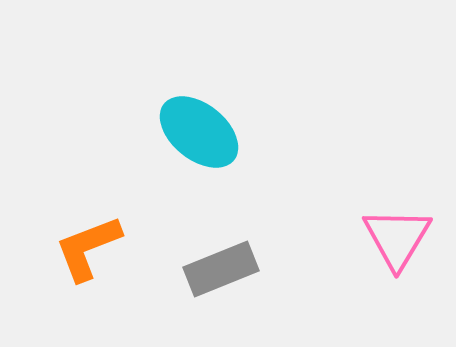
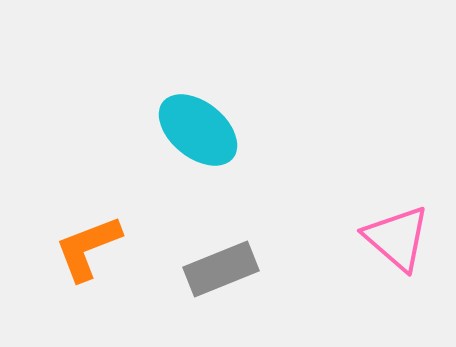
cyan ellipse: moved 1 px left, 2 px up
pink triangle: rotated 20 degrees counterclockwise
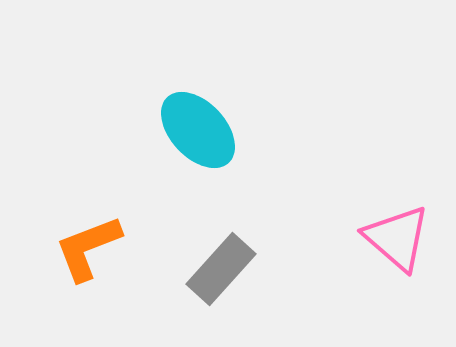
cyan ellipse: rotated 8 degrees clockwise
gray rectangle: rotated 26 degrees counterclockwise
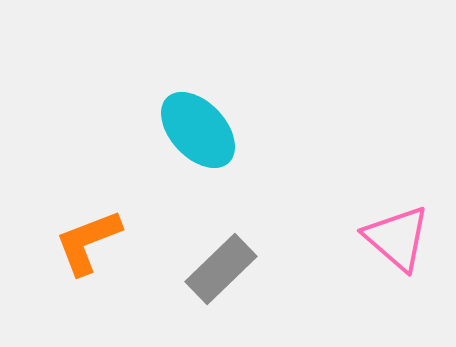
orange L-shape: moved 6 px up
gray rectangle: rotated 4 degrees clockwise
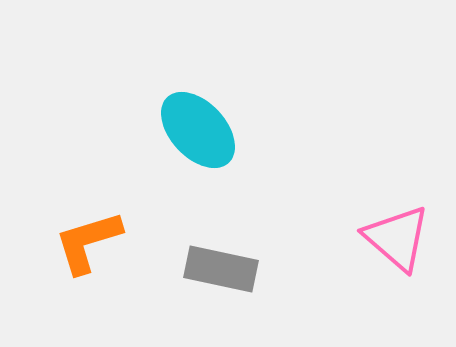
orange L-shape: rotated 4 degrees clockwise
gray rectangle: rotated 56 degrees clockwise
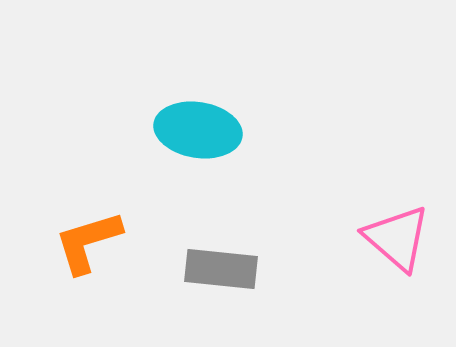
cyan ellipse: rotated 38 degrees counterclockwise
gray rectangle: rotated 6 degrees counterclockwise
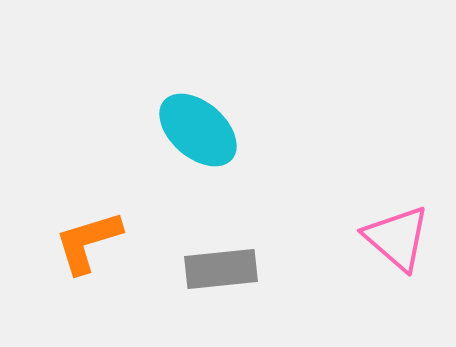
cyan ellipse: rotated 32 degrees clockwise
gray rectangle: rotated 12 degrees counterclockwise
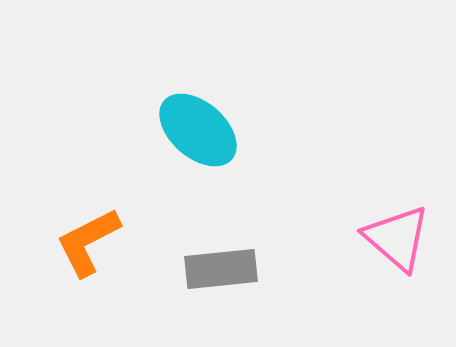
orange L-shape: rotated 10 degrees counterclockwise
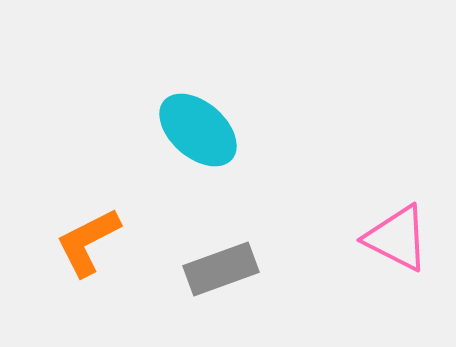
pink triangle: rotated 14 degrees counterclockwise
gray rectangle: rotated 14 degrees counterclockwise
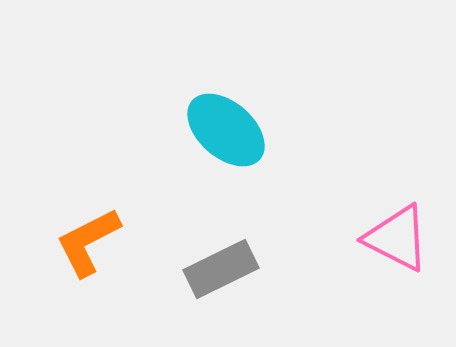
cyan ellipse: moved 28 px right
gray rectangle: rotated 6 degrees counterclockwise
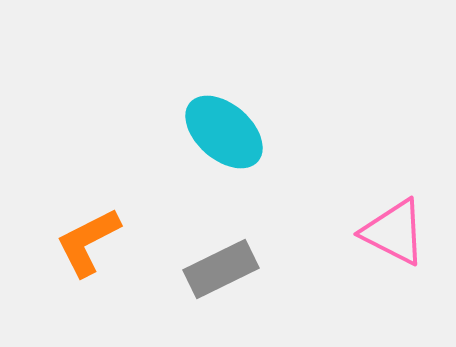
cyan ellipse: moved 2 px left, 2 px down
pink triangle: moved 3 px left, 6 px up
